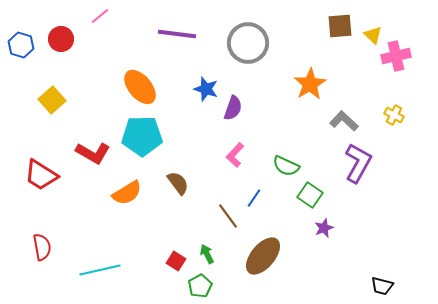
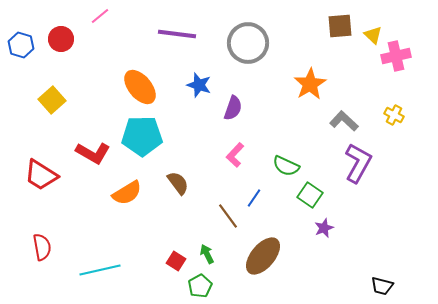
blue star: moved 7 px left, 4 px up
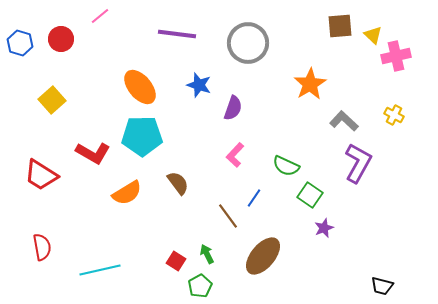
blue hexagon: moved 1 px left, 2 px up
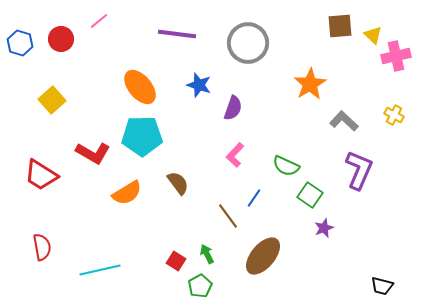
pink line: moved 1 px left, 5 px down
purple L-shape: moved 1 px right, 7 px down; rotated 6 degrees counterclockwise
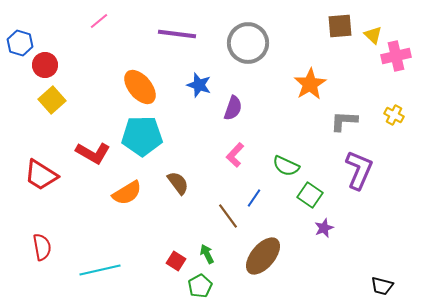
red circle: moved 16 px left, 26 px down
gray L-shape: rotated 40 degrees counterclockwise
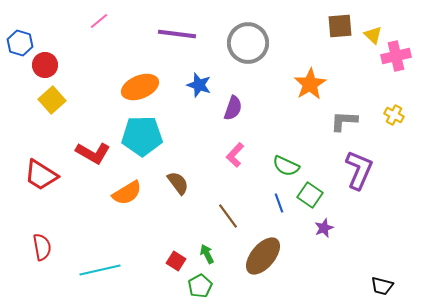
orange ellipse: rotated 72 degrees counterclockwise
blue line: moved 25 px right, 5 px down; rotated 54 degrees counterclockwise
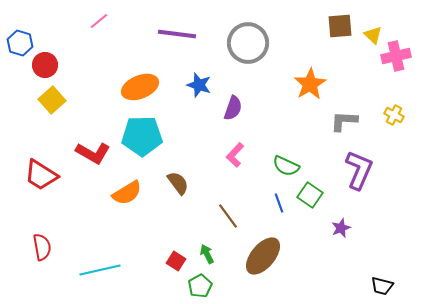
purple star: moved 17 px right
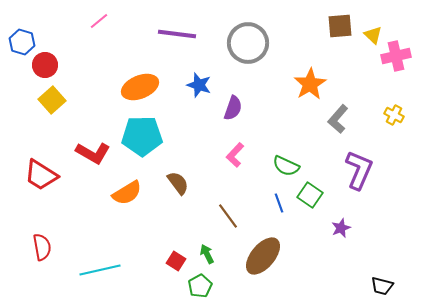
blue hexagon: moved 2 px right, 1 px up
gray L-shape: moved 6 px left, 2 px up; rotated 52 degrees counterclockwise
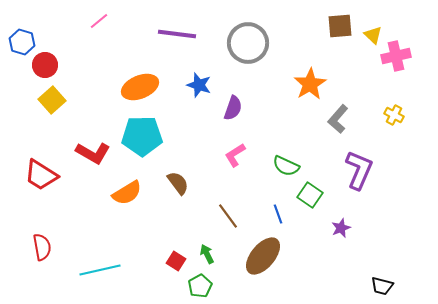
pink L-shape: rotated 15 degrees clockwise
blue line: moved 1 px left, 11 px down
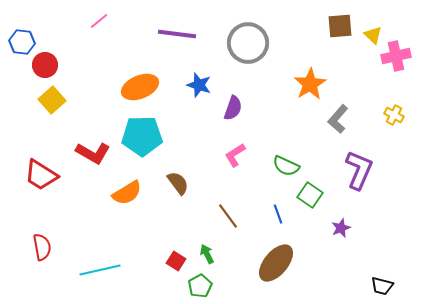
blue hexagon: rotated 10 degrees counterclockwise
brown ellipse: moved 13 px right, 7 px down
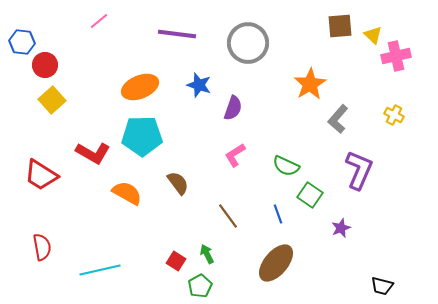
orange semicircle: rotated 120 degrees counterclockwise
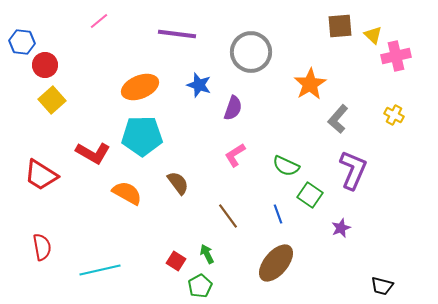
gray circle: moved 3 px right, 9 px down
purple L-shape: moved 6 px left
